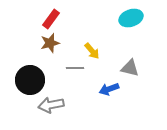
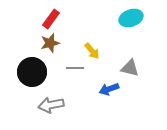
black circle: moved 2 px right, 8 px up
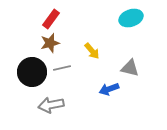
gray line: moved 13 px left; rotated 12 degrees counterclockwise
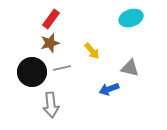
gray arrow: rotated 85 degrees counterclockwise
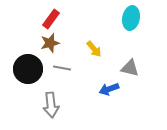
cyan ellipse: rotated 60 degrees counterclockwise
yellow arrow: moved 2 px right, 2 px up
gray line: rotated 24 degrees clockwise
black circle: moved 4 px left, 3 px up
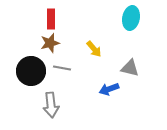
red rectangle: rotated 36 degrees counterclockwise
black circle: moved 3 px right, 2 px down
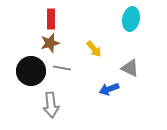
cyan ellipse: moved 1 px down
gray triangle: rotated 12 degrees clockwise
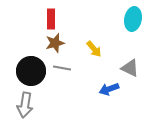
cyan ellipse: moved 2 px right
brown star: moved 5 px right
gray arrow: moved 26 px left; rotated 15 degrees clockwise
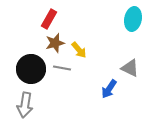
red rectangle: moved 2 px left; rotated 30 degrees clockwise
yellow arrow: moved 15 px left, 1 px down
black circle: moved 2 px up
blue arrow: rotated 36 degrees counterclockwise
